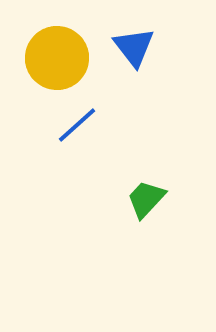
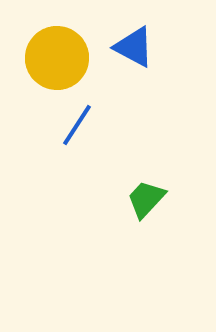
blue triangle: rotated 24 degrees counterclockwise
blue line: rotated 15 degrees counterclockwise
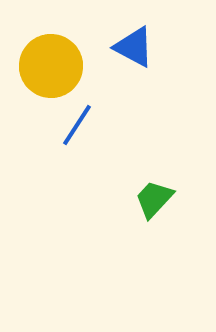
yellow circle: moved 6 px left, 8 px down
green trapezoid: moved 8 px right
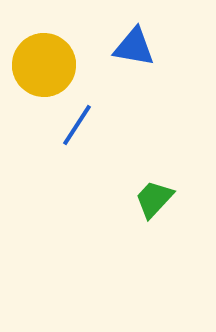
blue triangle: rotated 18 degrees counterclockwise
yellow circle: moved 7 px left, 1 px up
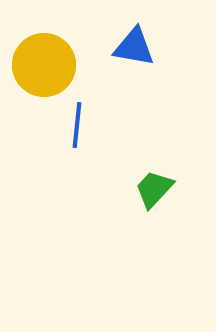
blue line: rotated 27 degrees counterclockwise
green trapezoid: moved 10 px up
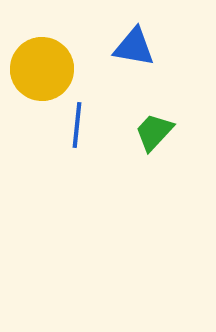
yellow circle: moved 2 px left, 4 px down
green trapezoid: moved 57 px up
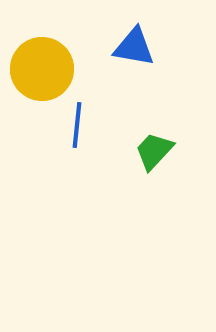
green trapezoid: moved 19 px down
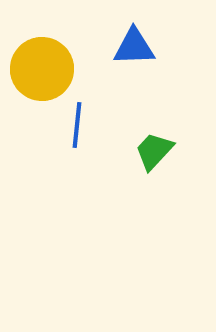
blue triangle: rotated 12 degrees counterclockwise
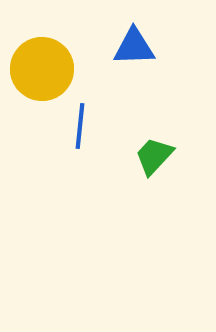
blue line: moved 3 px right, 1 px down
green trapezoid: moved 5 px down
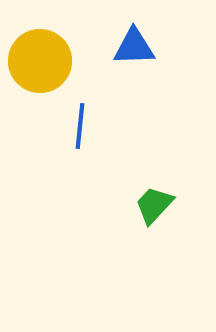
yellow circle: moved 2 px left, 8 px up
green trapezoid: moved 49 px down
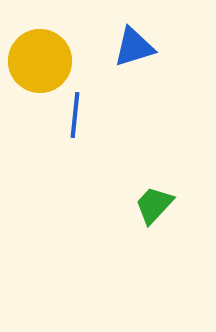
blue triangle: rotated 15 degrees counterclockwise
blue line: moved 5 px left, 11 px up
